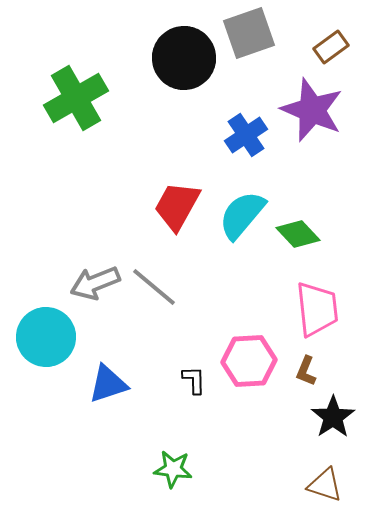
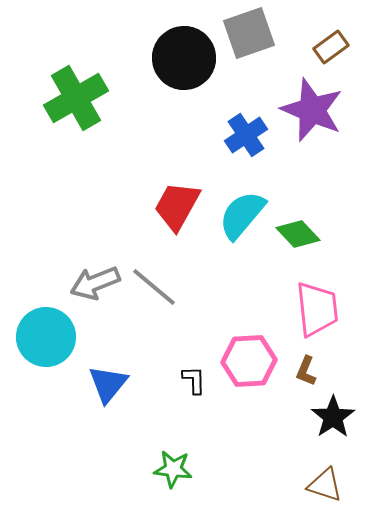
blue triangle: rotated 33 degrees counterclockwise
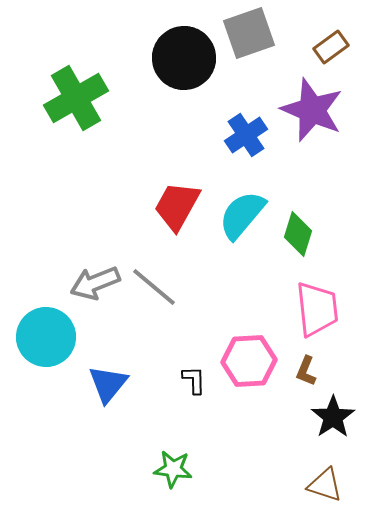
green diamond: rotated 60 degrees clockwise
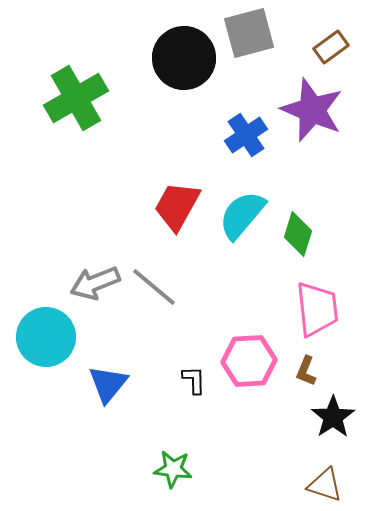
gray square: rotated 4 degrees clockwise
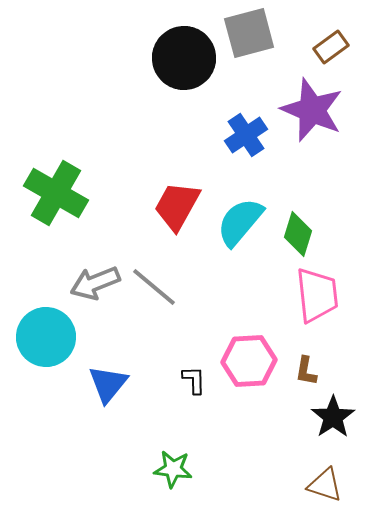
green cross: moved 20 px left, 95 px down; rotated 30 degrees counterclockwise
cyan semicircle: moved 2 px left, 7 px down
pink trapezoid: moved 14 px up
brown L-shape: rotated 12 degrees counterclockwise
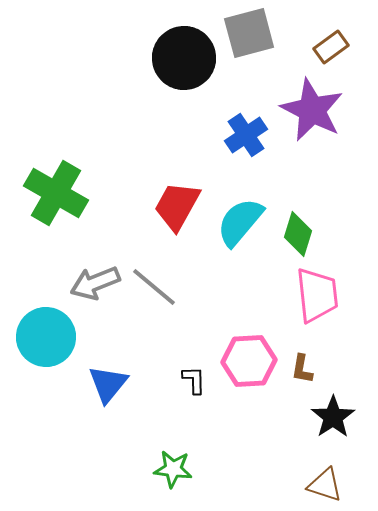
purple star: rotated 4 degrees clockwise
brown L-shape: moved 4 px left, 2 px up
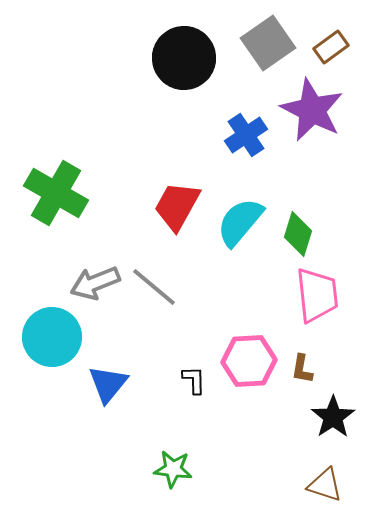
gray square: moved 19 px right, 10 px down; rotated 20 degrees counterclockwise
cyan circle: moved 6 px right
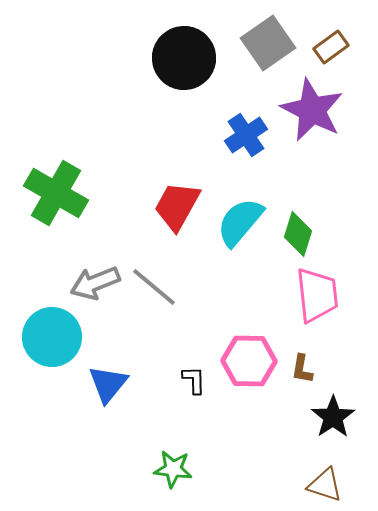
pink hexagon: rotated 4 degrees clockwise
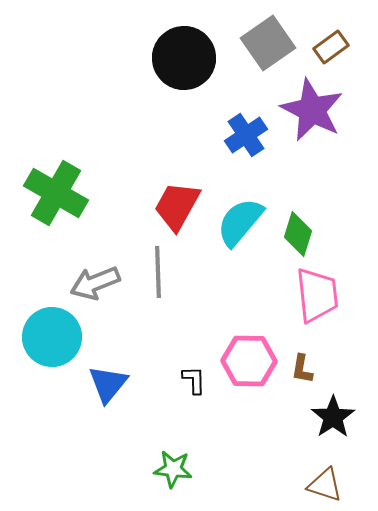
gray line: moved 4 px right, 15 px up; rotated 48 degrees clockwise
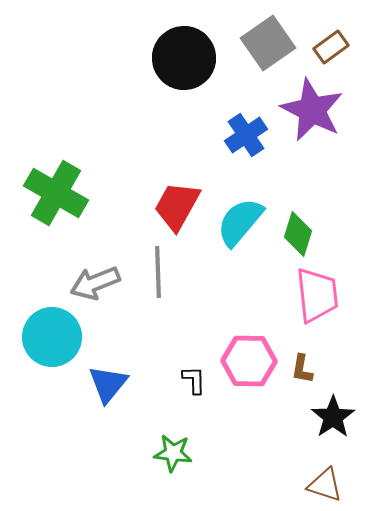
green star: moved 16 px up
